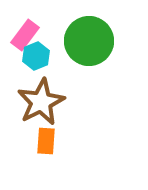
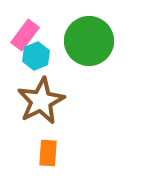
brown star: moved 1 px up
orange rectangle: moved 2 px right, 12 px down
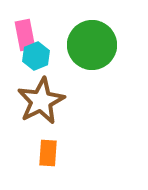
pink rectangle: rotated 48 degrees counterclockwise
green circle: moved 3 px right, 4 px down
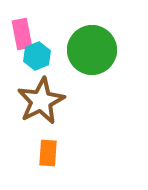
pink rectangle: moved 3 px left, 1 px up
green circle: moved 5 px down
cyan hexagon: moved 1 px right
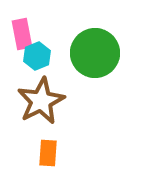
green circle: moved 3 px right, 3 px down
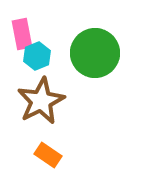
orange rectangle: moved 2 px down; rotated 60 degrees counterclockwise
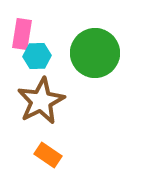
pink rectangle: rotated 20 degrees clockwise
cyan hexagon: rotated 20 degrees clockwise
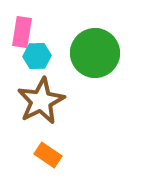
pink rectangle: moved 2 px up
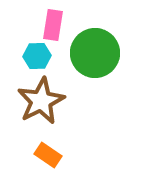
pink rectangle: moved 31 px right, 7 px up
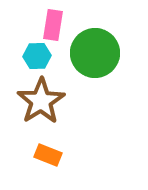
brown star: rotated 6 degrees counterclockwise
orange rectangle: rotated 12 degrees counterclockwise
